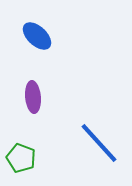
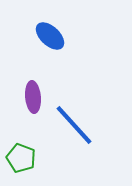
blue ellipse: moved 13 px right
blue line: moved 25 px left, 18 px up
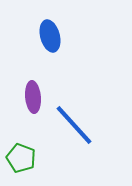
blue ellipse: rotated 32 degrees clockwise
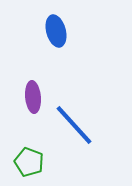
blue ellipse: moved 6 px right, 5 px up
green pentagon: moved 8 px right, 4 px down
